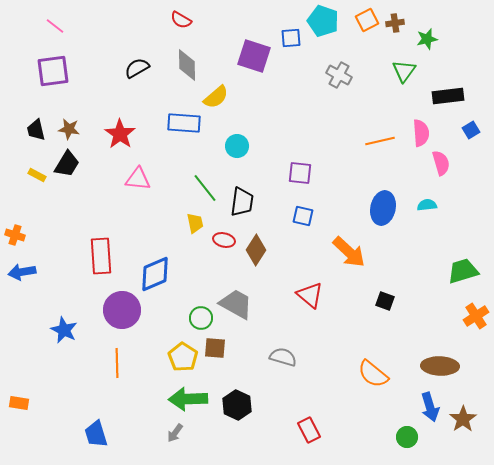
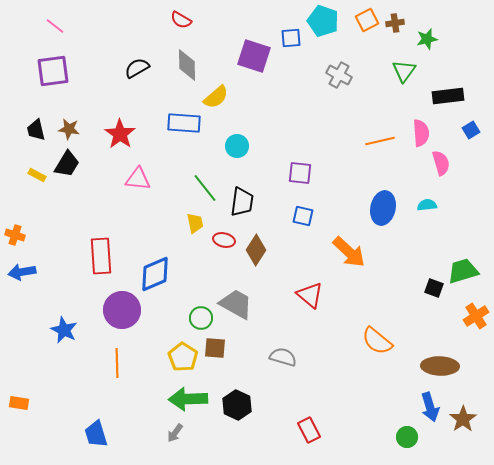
black square at (385, 301): moved 49 px right, 13 px up
orange semicircle at (373, 374): moved 4 px right, 33 px up
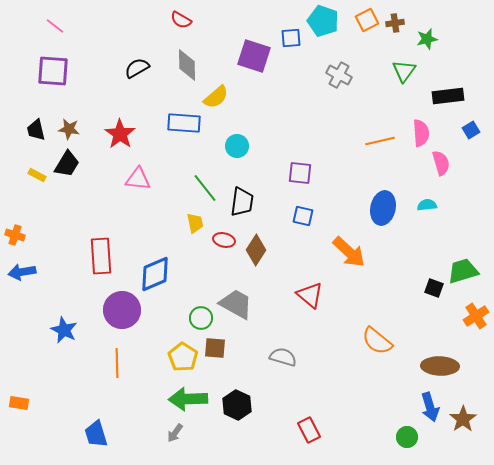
purple square at (53, 71): rotated 12 degrees clockwise
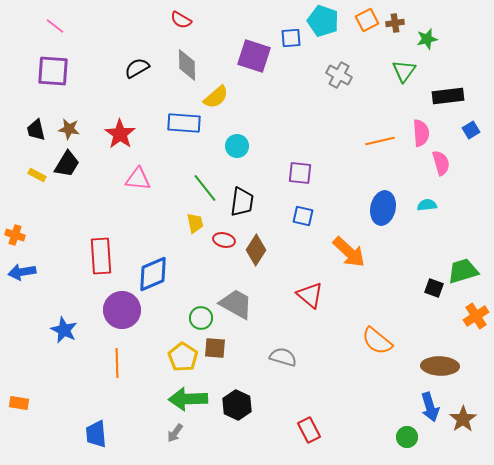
blue diamond at (155, 274): moved 2 px left
blue trapezoid at (96, 434): rotated 12 degrees clockwise
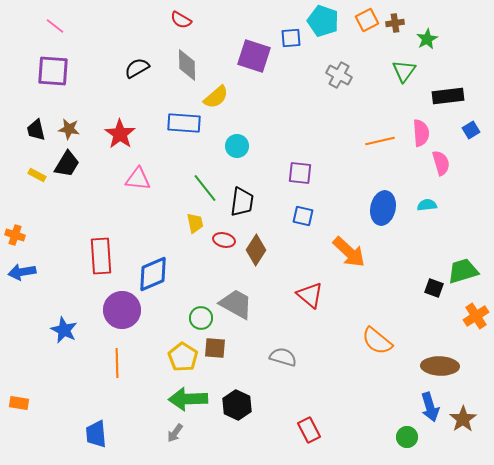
green star at (427, 39): rotated 15 degrees counterclockwise
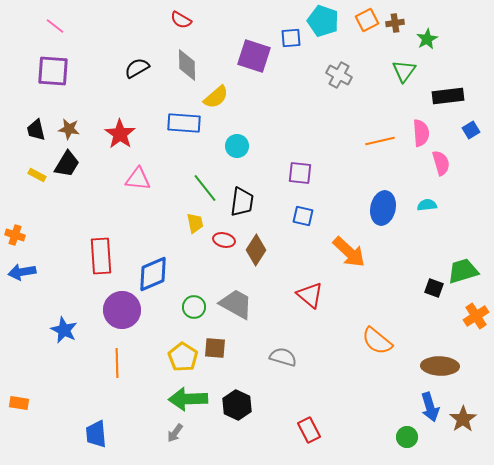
green circle at (201, 318): moved 7 px left, 11 px up
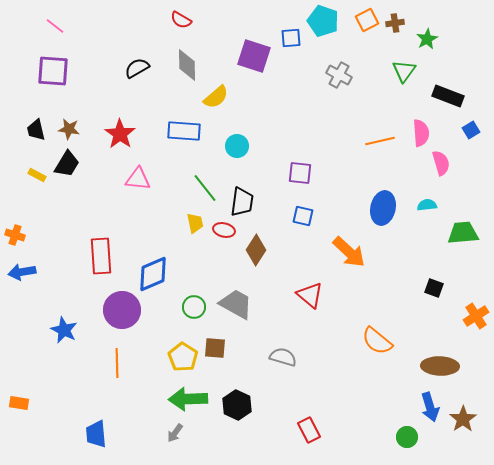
black rectangle at (448, 96): rotated 28 degrees clockwise
blue rectangle at (184, 123): moved 8 px down
red ellipse at (224, 240): moved 10 px up
green trapezoid at (463, 271): moved 38 px up; rotated 12 degrees clockwise
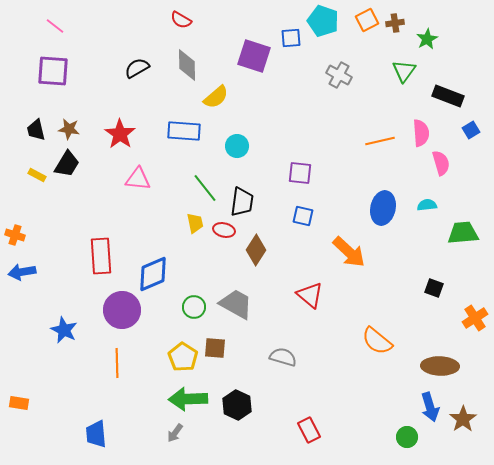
orange cross at (476, 316): moved 1 px left, 2 px down
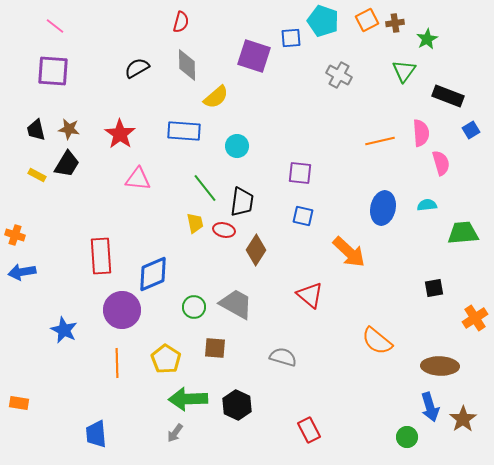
red semicircle at (181, 20): moved 2 px down; rotated 105 degrees counterclockwise
black square at (434, 288): rotated 30 degrees counterclockwise
yellow pentagon at (183, 357): moved 17 px left, 2 px down
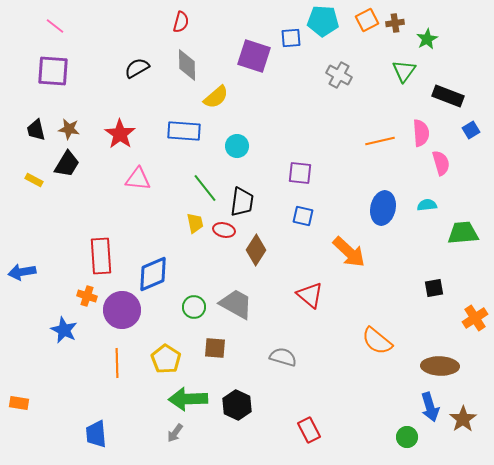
cyan pentagon at (323, 21): rotated 16 degrees counterclockwise
yellow rectangle at (37, 175): moved 3 px left, 5 px down
orange cross at (15, 235): moved 72 px right, 61 px down
